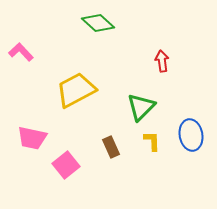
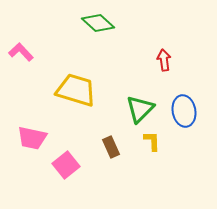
red arrow: moved 2 px right, 1 px up
yellow trapezoid: rotated 45 degrees clockwise
green triangle: moved 1 px left, 2 px down
blue ellipse: moved 7 px left, 24 px up
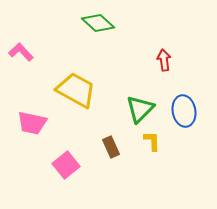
yellow trapezoid: rotated 12 degrees clockwise
pink trapezoid: moved 15 px up
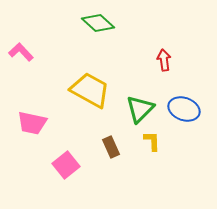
yellow trapezoid: moved 14 px right
blue ellipse: moved 2 px up; rotated 60 degrees counterclockwise
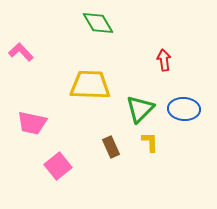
green diamond: rotated 16 degrees clockwise
yellow trapezoid: moved 5 px up; rotated 27 degrees counterclockwise
blue ellipse: rotated 16 degrees counterclockwise
yellow L-shape: moved 2 px left, 1 px down
pink square: moved 8 px left, 1 px down
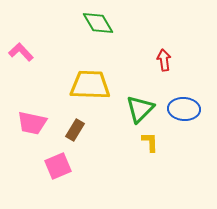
brown rectangle: moved 36 px left, 17 px up; rotated 55 degrees clockwise
pink square: rotated 16 degrees clockwise
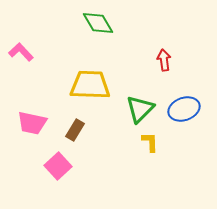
blue ellipse: rotated 24 degrees counterclockwise
pink square: rotated 20 degrees counterclockwise
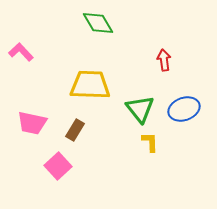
green triangle: rotated 24 degrees counterclockwise
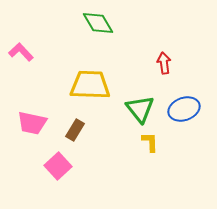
red arrow: moved 3 px down
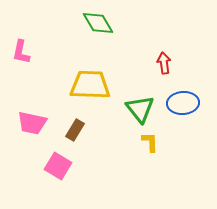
pink L-shape: rotated 125 degrees counterclockwise
blue ellipse: moved 1 px left, 6 px up; rotated 16 degrees clockwise
pink square: rotated 16 degrees counterclockwise
